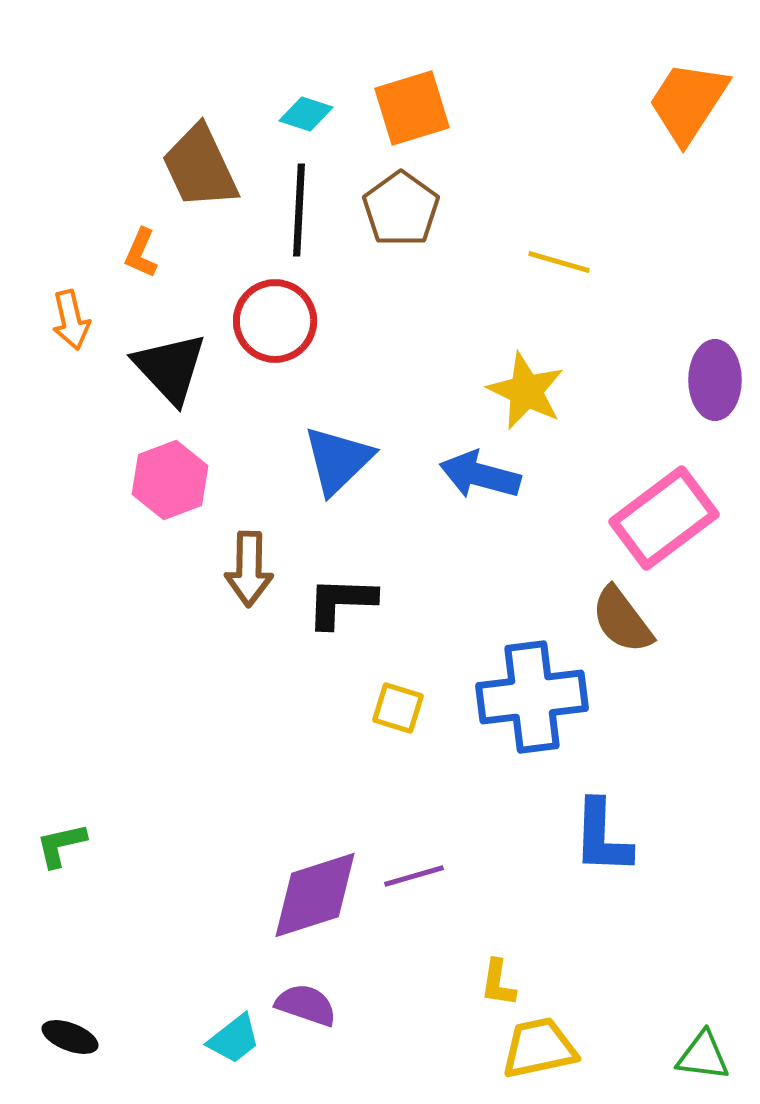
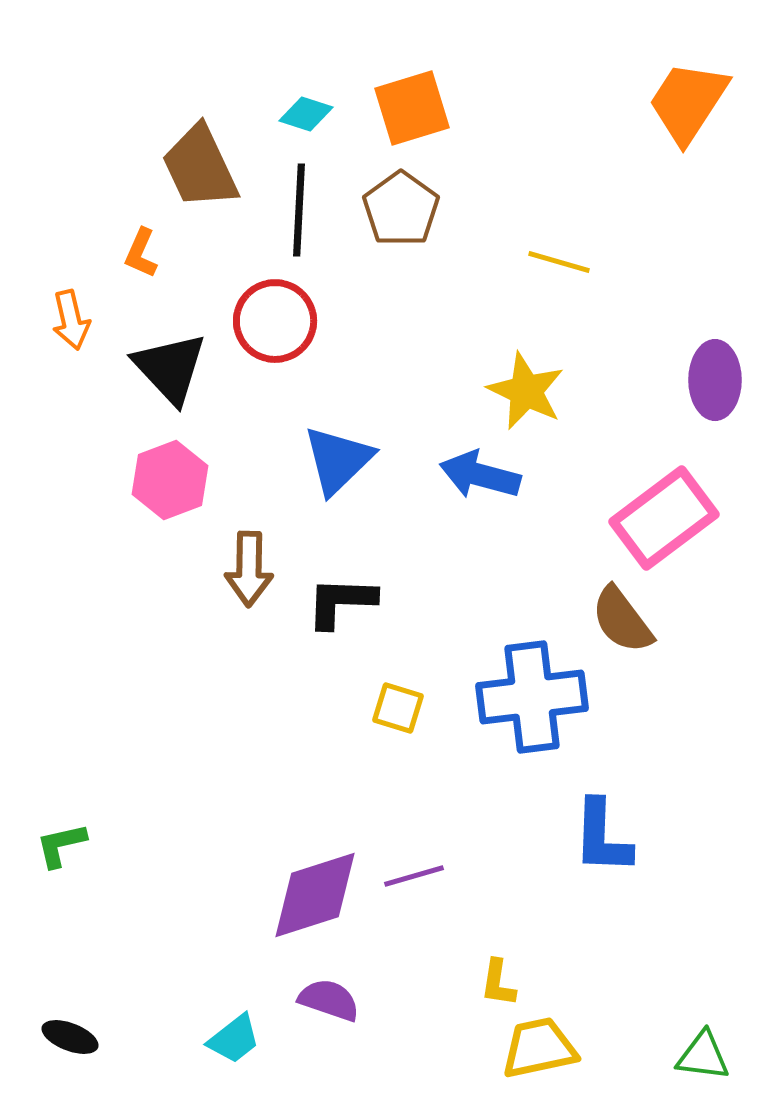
purple semicircle: moved 23 px right, 5 px up
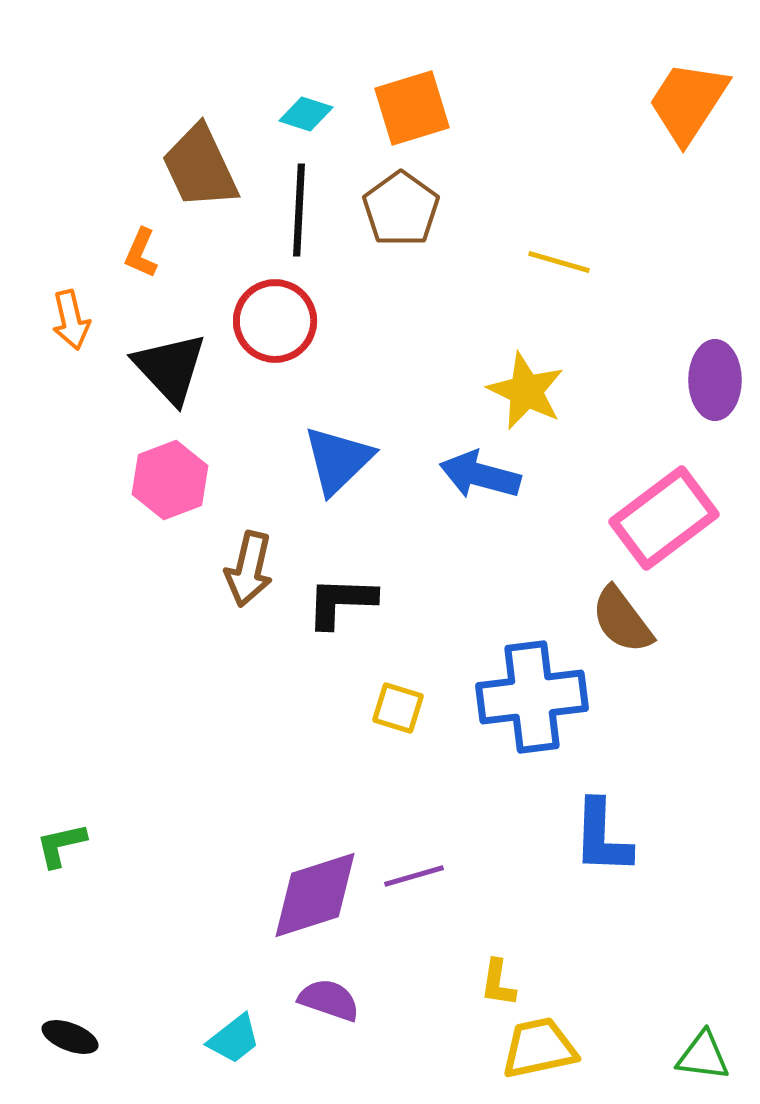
brown arrow: rotated 12 degrees clockwise
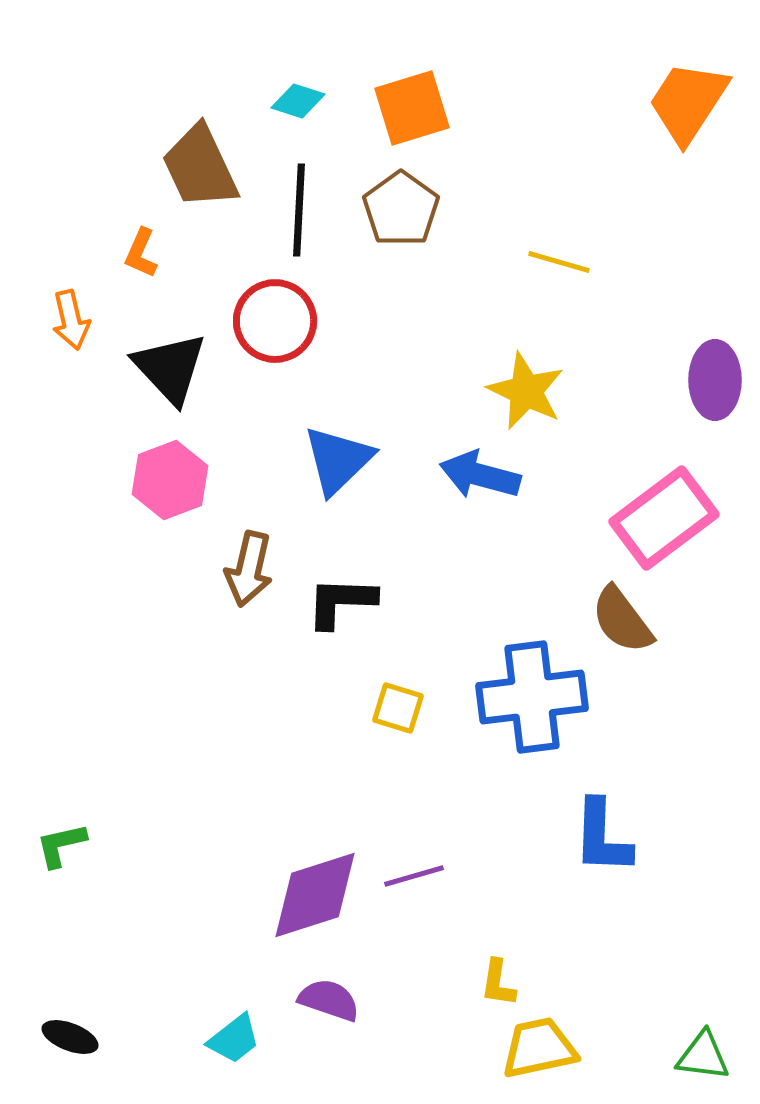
cyan diamond: moved 8 px left, 13 px up
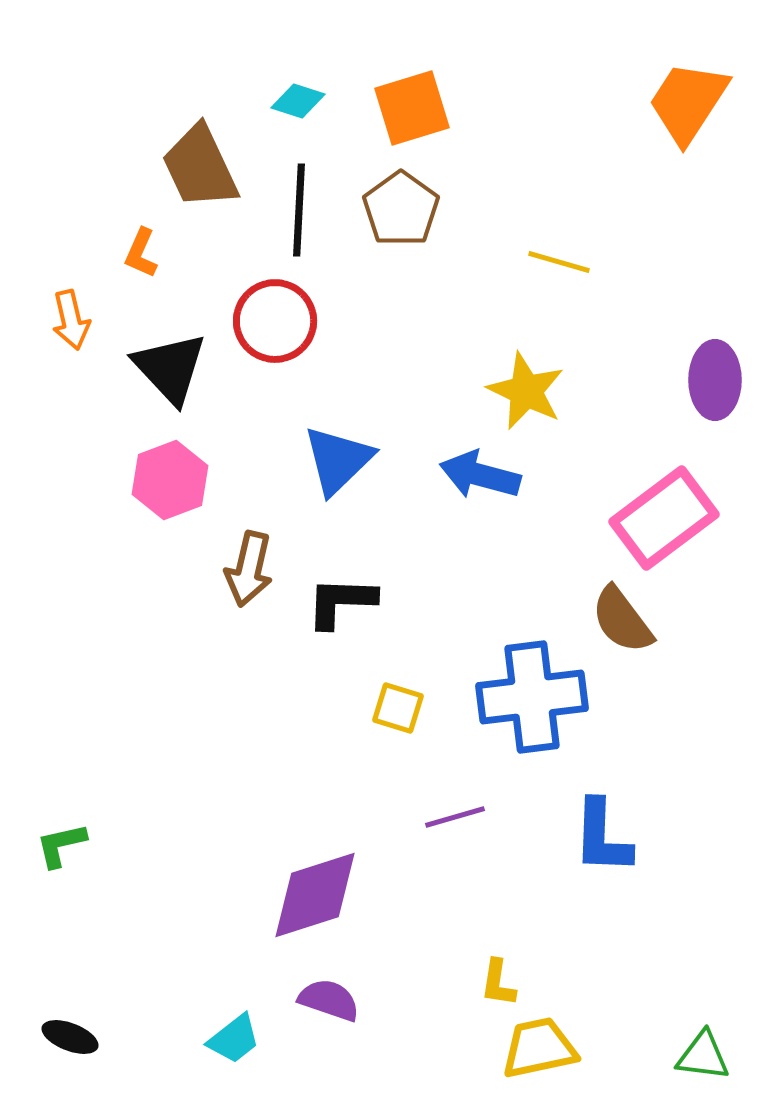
purple line: moved 41 px right, 59 px up
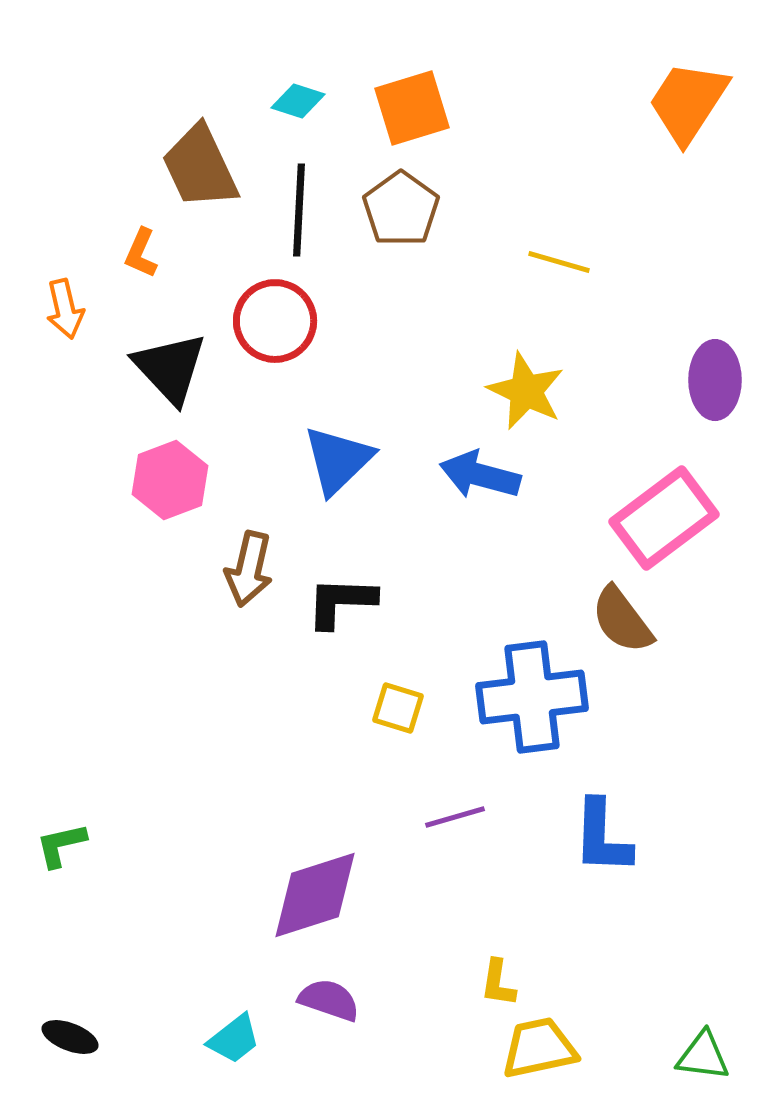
orange arrow: moved 6 px left, 11 px up
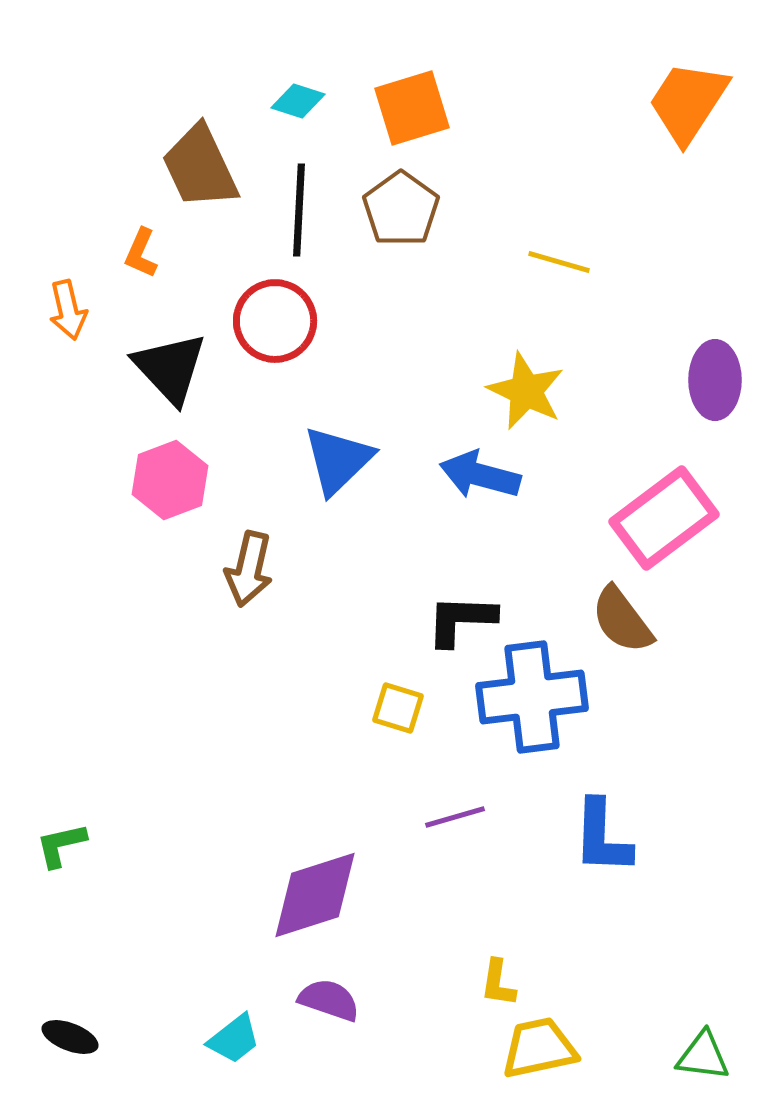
orange arrow: moved 3 px right, 1 px down
black L-shape: moved 120 px right, 18 px down
